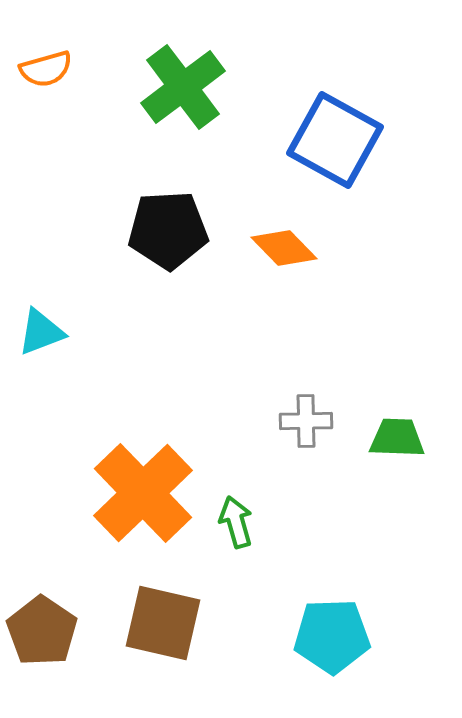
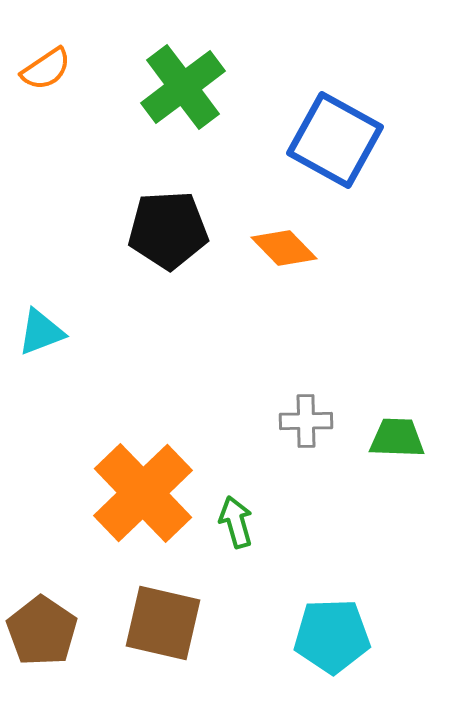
orange semicircle: rotated 18 degrees counterclockwise
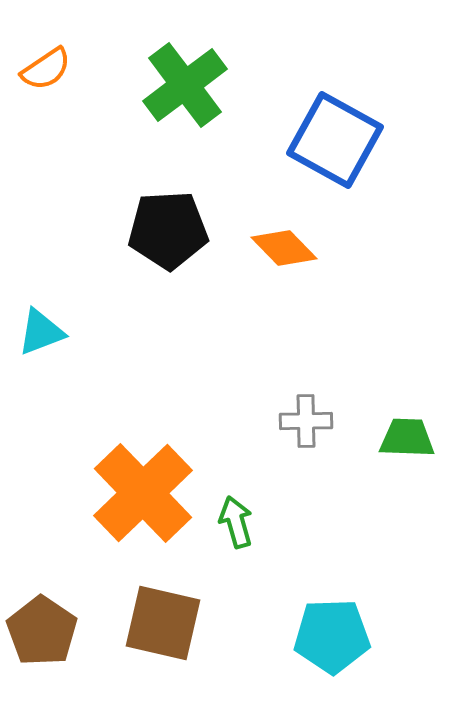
green cross: moved 2 px right, 2 px up
green trapezoid: moved 10 px right
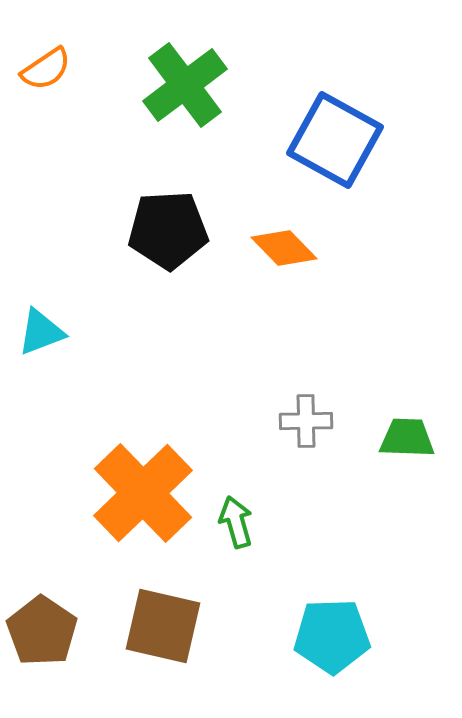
brown square: moved 3 px down
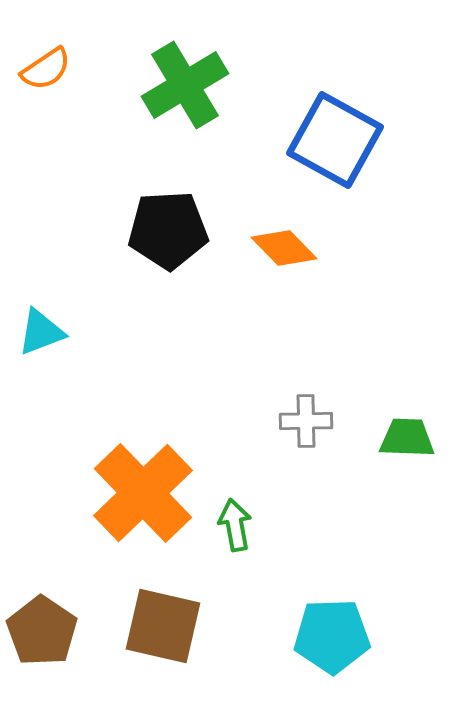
green cross: rotated 6 degrees clockwise
green arrow: moved 1 px left, 3 px down; rotated 6 degrees clockwise
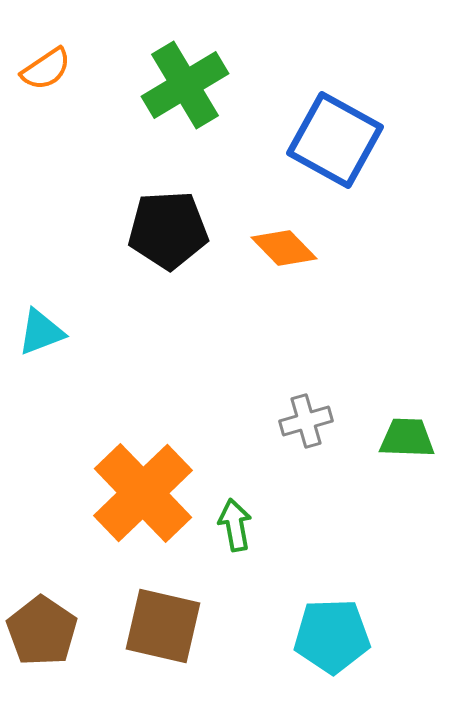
gray cross: rotated 15 degrees counterclockwise
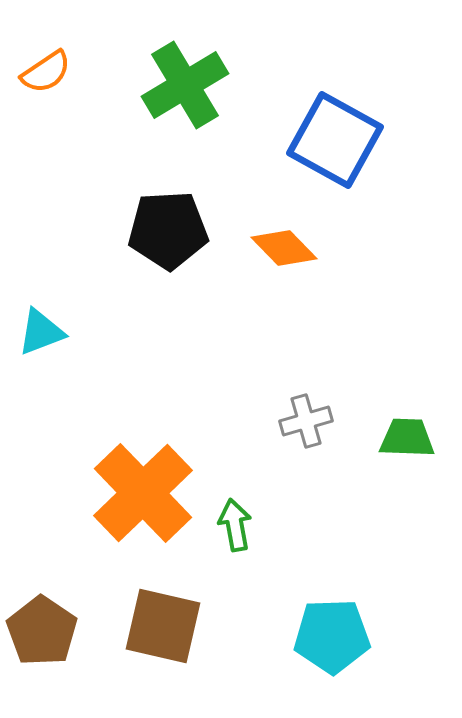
orange semicircle: moved 3 px down
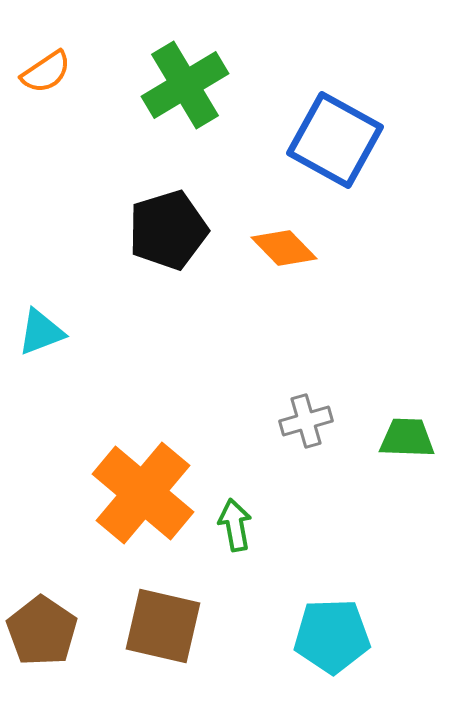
black pentagon: rotated 14 degrees counterclockwise
orange cross: rotated 6 degrees counterclockwise
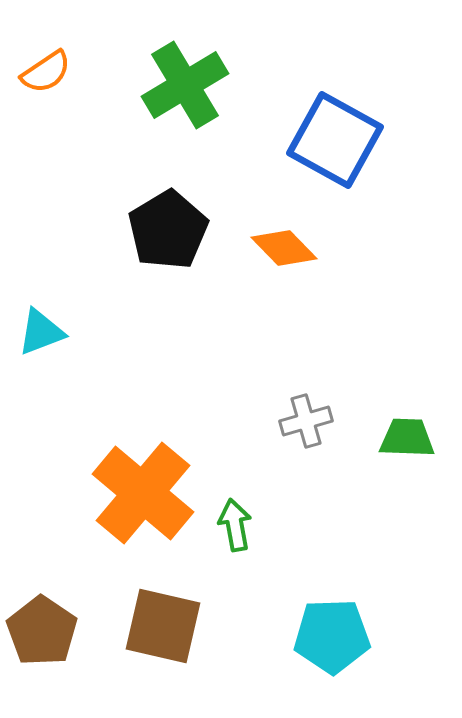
black pentagon: rotated 14 degrees counterclockwise
